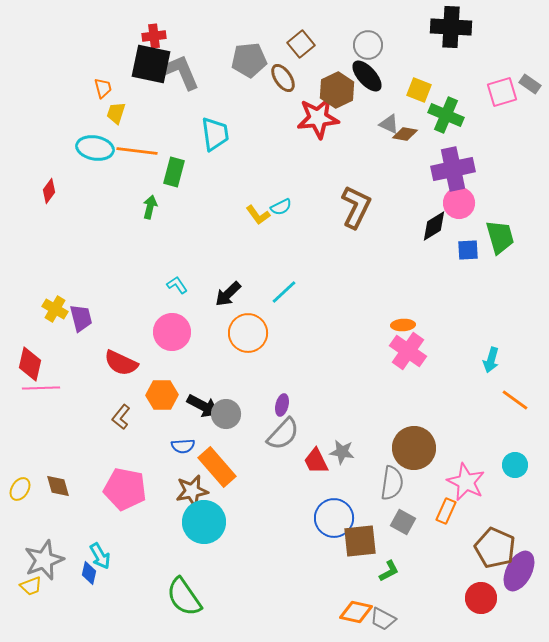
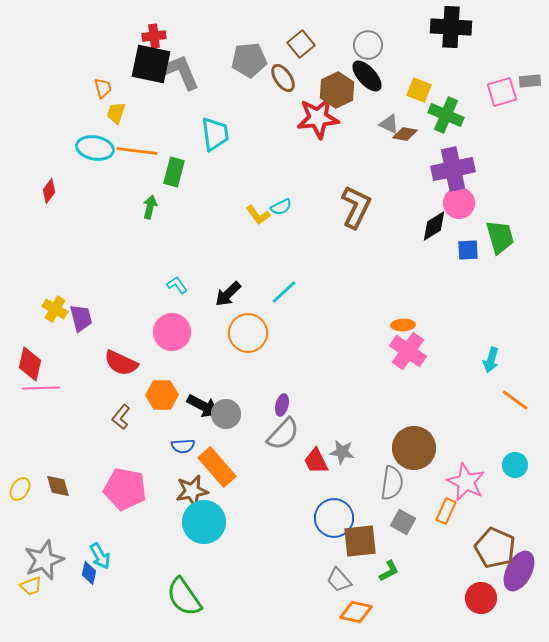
gray rectangle at (530, 84): moved 3 px up; rotated 40 degrees counterclockwise
gray trapezoid at (383, 619): moved 44 px left, 39 px up; rotated 20 degrees clockwise
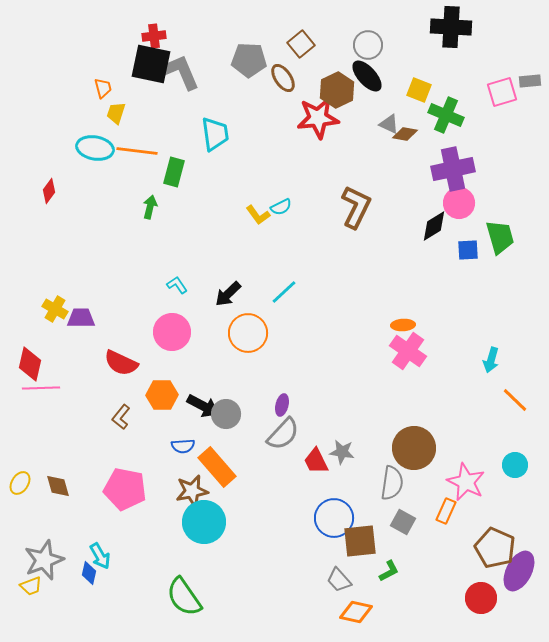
gray pentagon at (249, 60): rotated 8 degrees clockwise
purple trapezoid at (81, 318): rotated 76 degrees counterclockwise
orange line at (515, 400): rotated 8 degrees clockwise
yellow ellipse at (20, 489): moved 6 px up
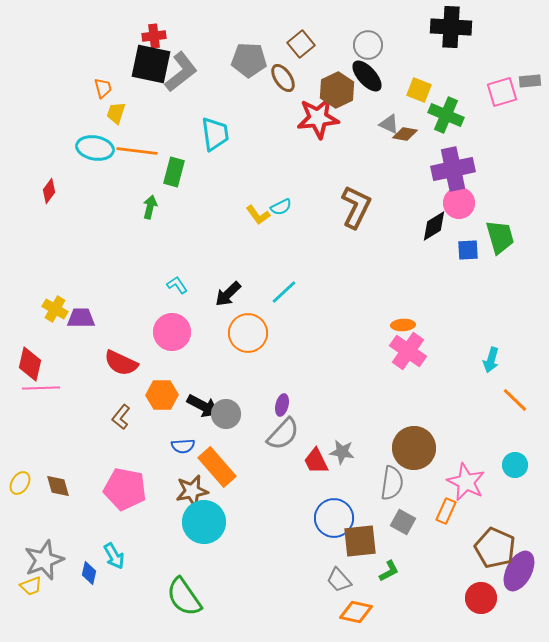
gray L-shape at (181, 72): rotated 75 degrees clockwise
cyan arrow at (100, 556): moved 14 px right
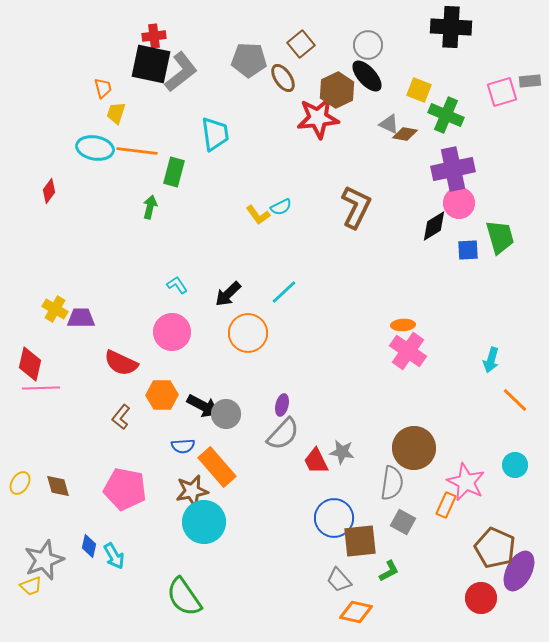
orange rectangle at (446, 511): moved 6 px up
blue diamond at (89, 573): moved 27 px up
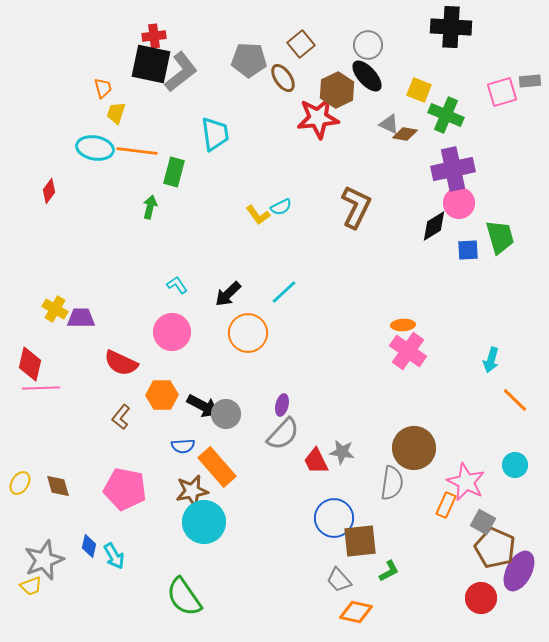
gray square at (403, 522): moved 80 px right
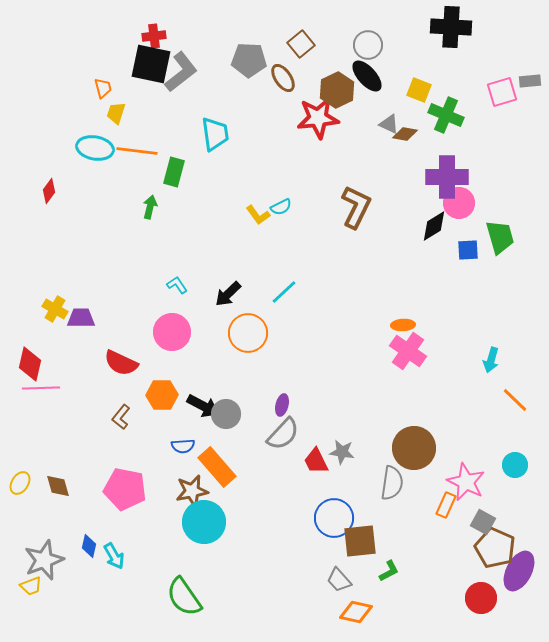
purple cross at (453, 169): moved 6 px left, 8 px down; rotated 12 degrees clockwise
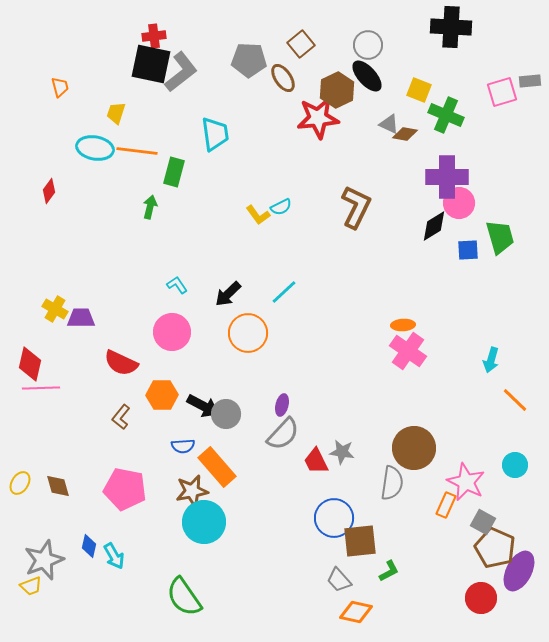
orange trapezoid at (103, 88): moved 43 px left, 1 px up
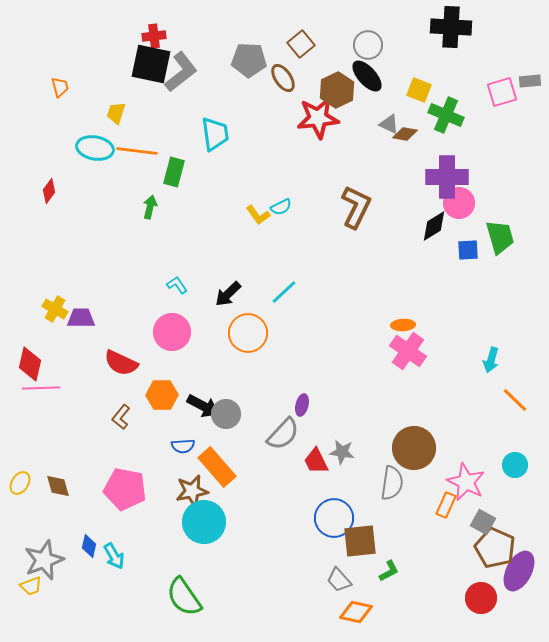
purple ellipse at (282, 405): moved 20 px right
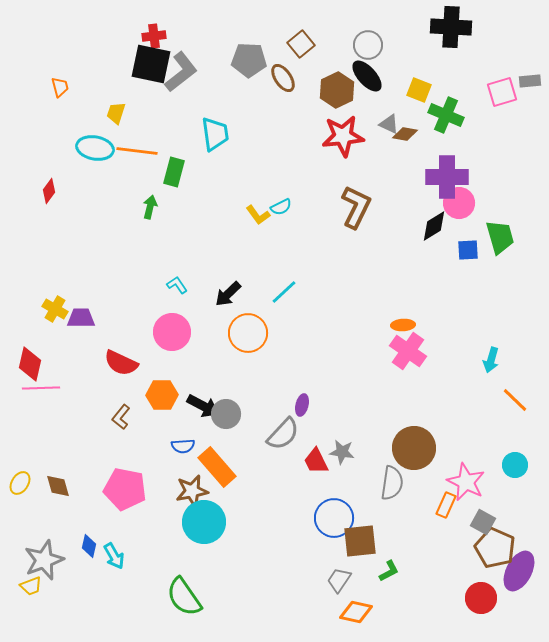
red star at (318, 118): moved 25 px right, 18 px down
gray trapezoid at (339, 580): rotated 76 degrees clockwise
